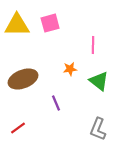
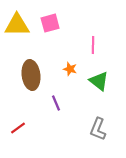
orange star: rotated 24 degrees clockwise
brown ellipse: moved 8 px right, 4 px up; rotated 76 degrees counterclockwise
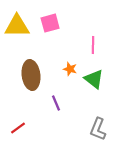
yellow triangle: moved 1 px down
green triangle: moved 5 px left, 2 px up
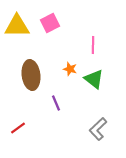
pink square: rotated 12 degrees counterclockwise
gray L-shape: rotated 25 degrees clockwise
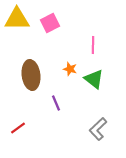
yellow triangle: moved 7 px up
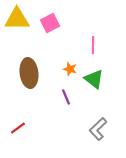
brown ellipse: moved 2 px left, 2 px up
purple line: moved 10 px right, 6 px up
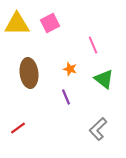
yellow triangle: moved 5 px down
pink line: rotated 24 degrees counterclockwise
green triangle: moved 10 px right
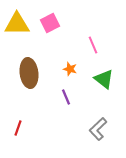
red line: rotated 35 degrees counterclockwise
